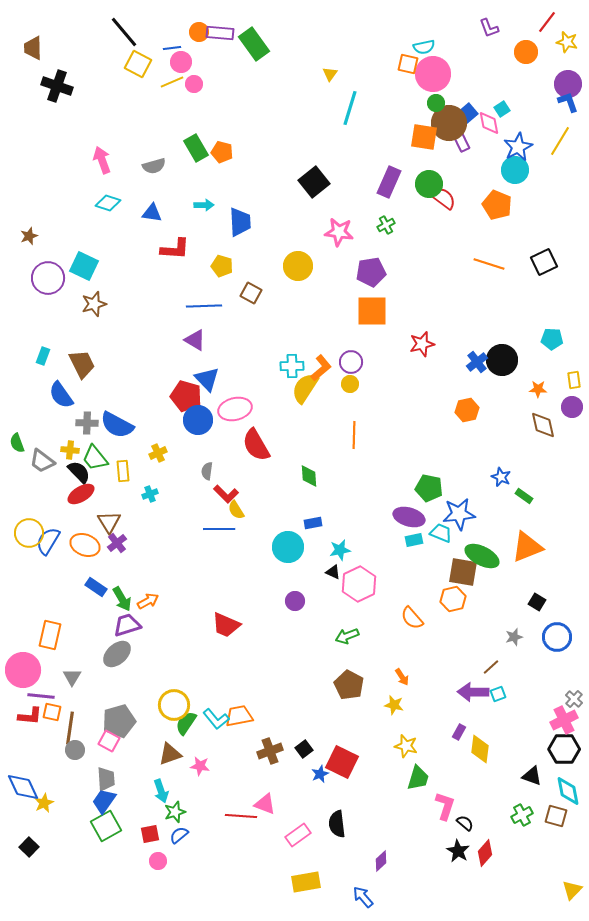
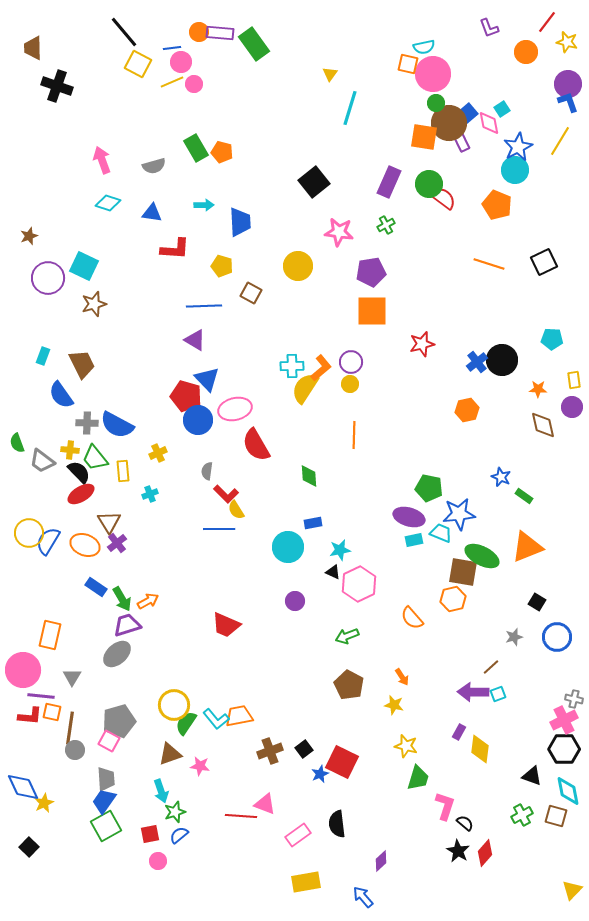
gray cross at (574, 699): rotated 30 degrees counterclockwise
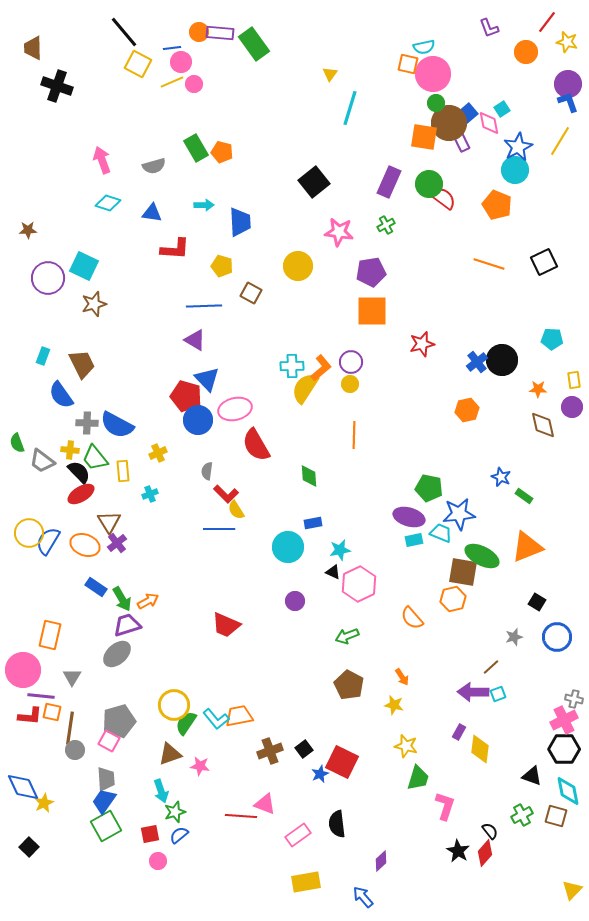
brown star at (29, 236): moved 1 px left, 6 px up; rotated 18 degrees clockwise
black semicircle at (465, 823): moved 25 px right, 8 px down; rotated 12 degrees clockwise
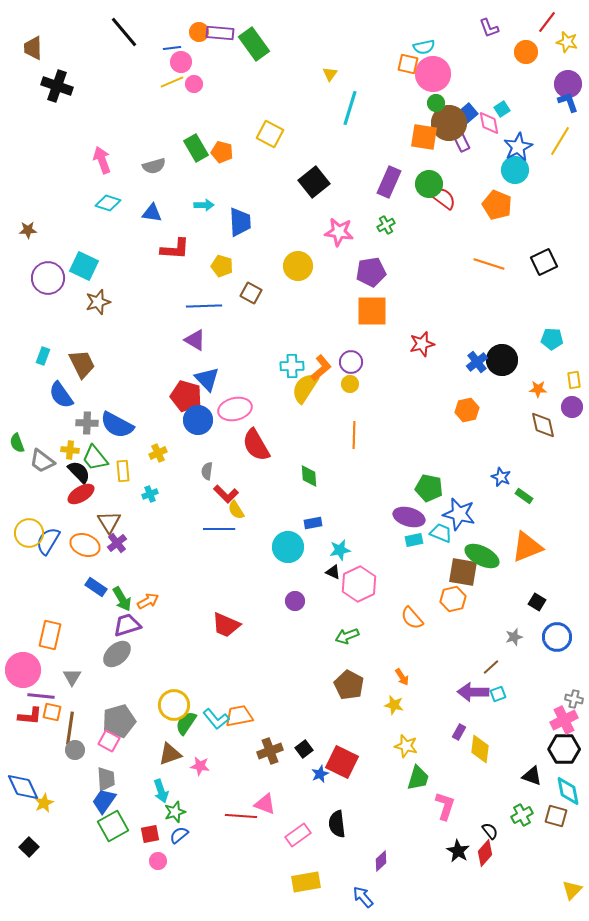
yellow square at (138, 64): moved 132 px right, 70 px down
brown star at (94, 304): moved 4 px right, 2 px up
blue star at (459, 514): rotated 20 degrees clockwise
green square at (106, 826): moved 7 px right
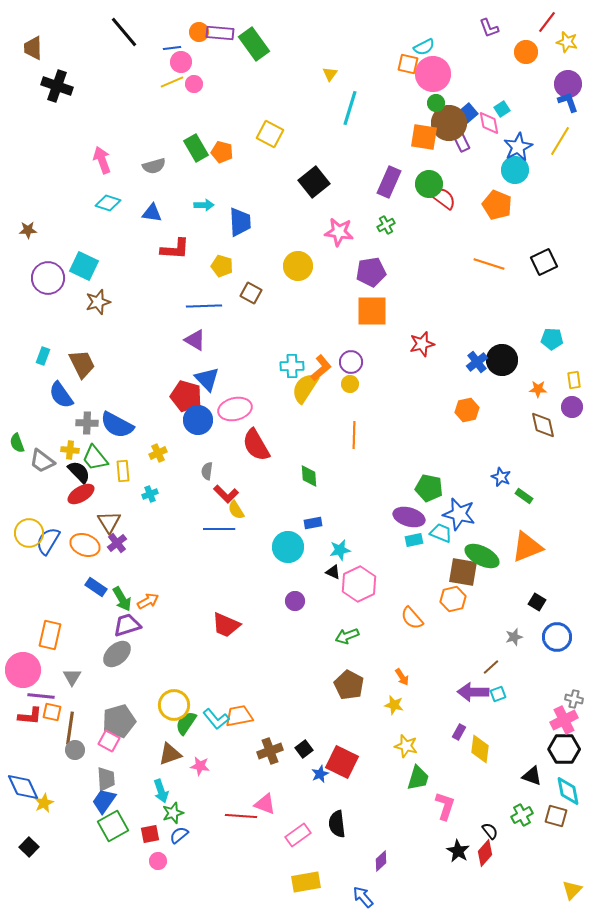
cyan semicircle at (424, 47): rotated 15 degrees counterclockwise
green star at (175, 812): moved 2 px left, 1 px down
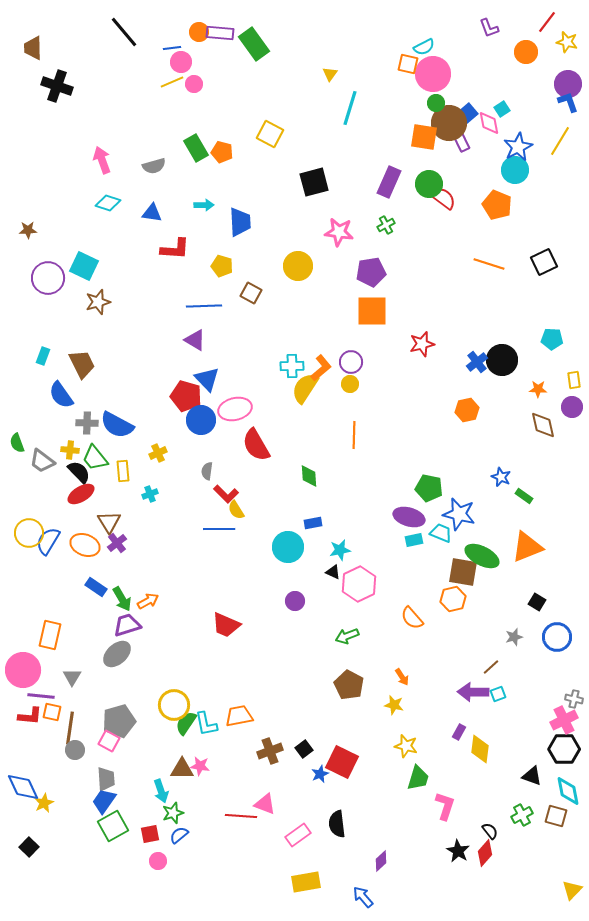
black square at (314, 182): rotated 24 degrees clockwise
blue circle at (198, 420): moved 3 px right
cyan L-shape at (216, 719): moved 10 px left, 5 px down; rotated 28 degrees clockwise
brown triangle at (170, 754): moved 12 px right, 15 px down; rotated 20 degrees clockwise
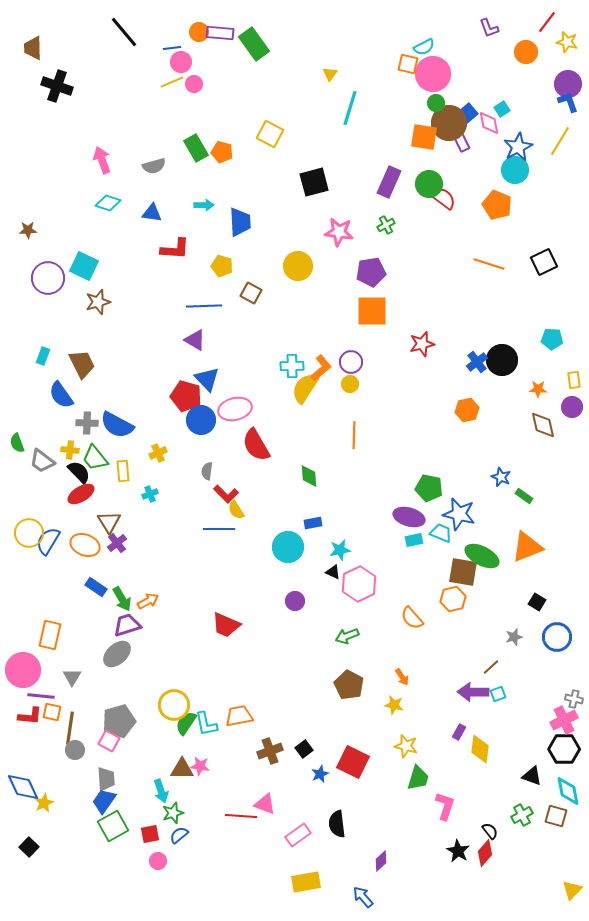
red square at (342, 762): moved 11 px right
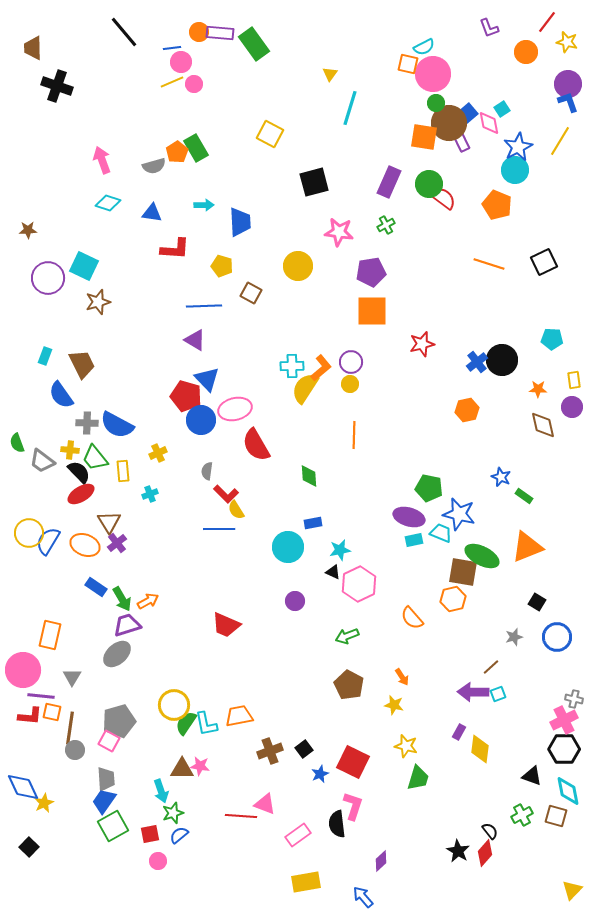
orange pentagon at (222, 152): moved 45 px left; rotated 25 degrees clockwise
cyan rectangle at (43, 356): moved 2 px right
pink L-shape at (445, 806): moved 92 px left
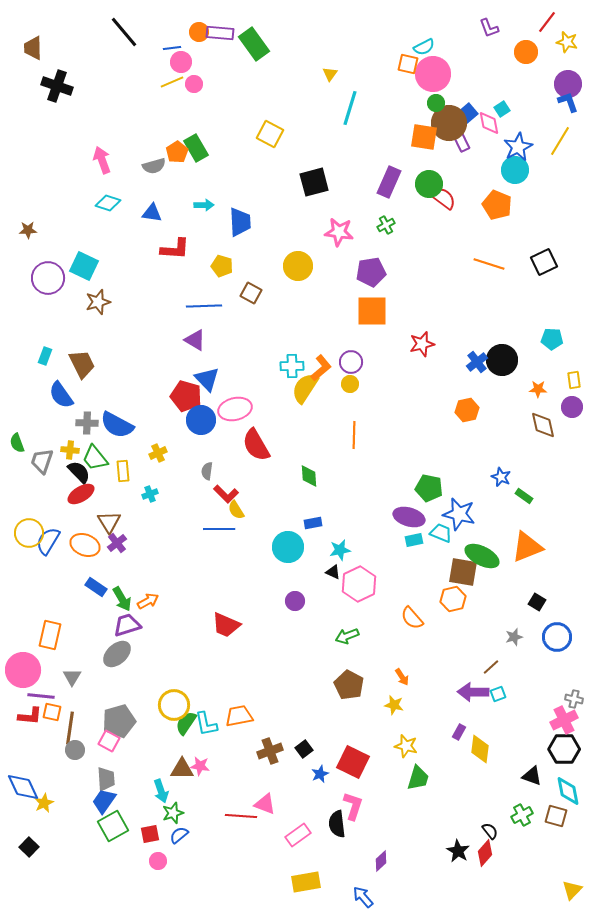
gray trapezoid at (42, 461): rotated 72 degrees clockwise
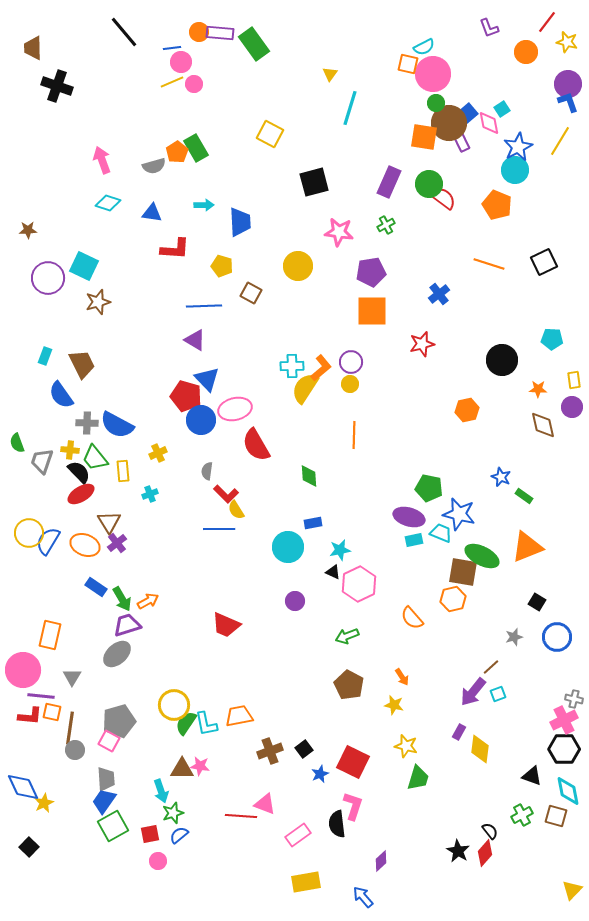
blue cross at (477, 362): moved 38 px left, 68 px up
purple arrow at (473, 692): rotated 52 degrees counterclockwise
